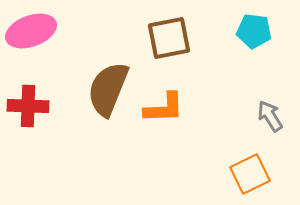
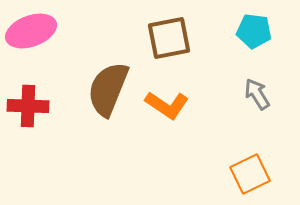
orange L-shape: moved 3 px right, 3 px up; rotated 36 degrees clockwise
gray arrow: moved 13 px left, 22 px up
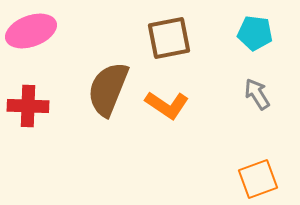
cyan pentagon: moved 1 px right, 2 px down
orange square: moved 8 px right, 5 px down; rotated 6 degrees clockwise
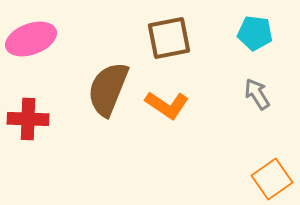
pink ellipse: moved 8 px down
red cross: moved 13 px down
orange square: moved 14 px right; rotated 15 degrees counterclockwise
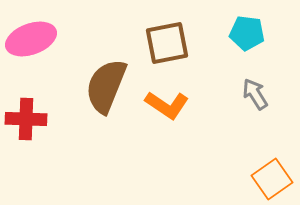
cyan pentagon: moved 8 px left
brown square: moved 2 px left, 5 px down
brown semicircle: moved 2 px left, 3 px up
gray arrow: moved 2 px left
red cross: moved 2 px left
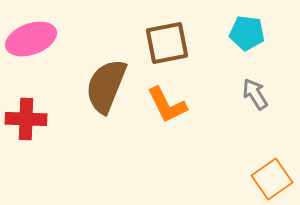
orange L-shape: rotated 30 degrees clockwise
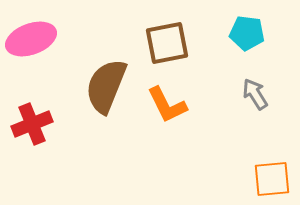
red cross: moved 6 px right, 5 px down; rotated 24 degrees counterclockwise
orange square: rotated 30 degrees clockwise
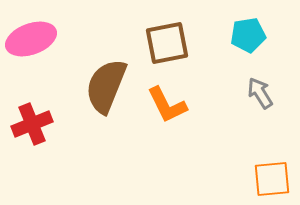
cyan pentagon: moved 1 px right, 2 px down; rotated 16 degrees counterclockwise
gray arrow: moved 5 px right, 1 px up
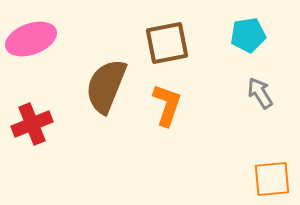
orange L-shape: rotated 135 degrees counterclockwise
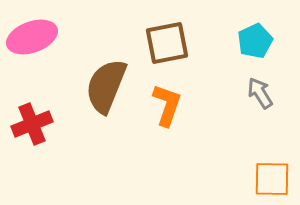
cyan pentagon: moved 7 px right, 6 px down; rotated 16 degrees counterclockwise
pink ellipse: moved 1 px right, 2 px up
orange square: rotated 6 degrees clockwise
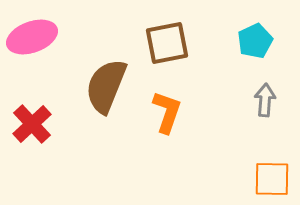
gray arrow: moved 5 px right, 7 px down; rotated 36 degrees clockwise
orange L-shape: moved 7 px down
red cross: rotated 21 degrees counterclockwise
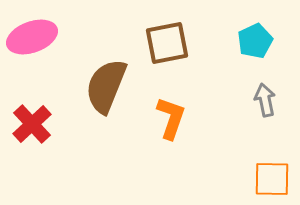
gray arrow: rotated 16 degrees counterclockwise
orange L-shape: moved 4 px right, 6 px down
